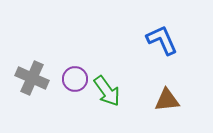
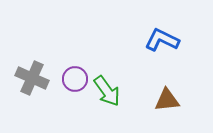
blue L-shape: rotated 40 degrees counterclockwise
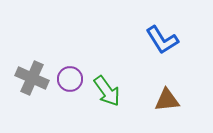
blue L-shape: rotated 148 degrees counterclockwise
purple circle: moved 5 px left
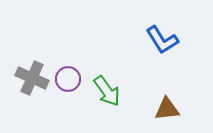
purple circle: moved 2 px left
brown triangle: moved 9 px down
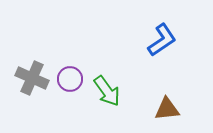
blue L-shape: rotated 92 degrees counterclockwise
purple circle: moved 2 px right
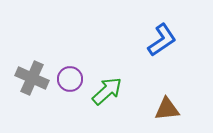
green arrow: rotated 96 degrees counterclockwise
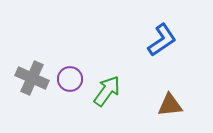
green arrow: rotated 12 degrees counterclockwise
brown triangle: moved 3 px right, 4 px up
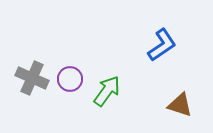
blue L-shape: moved 5 px down
brown triangle: moved 10 px right; rotated 24 degrees clockwise
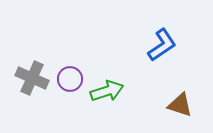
green arrow: rotated 36 degrees clockwise
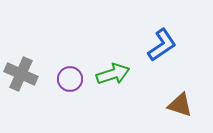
gray cross: moved 11 px left, 4 px up
green arrow: moved 6 px right, 17 px up
